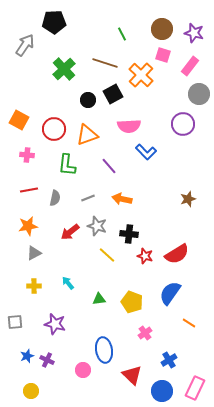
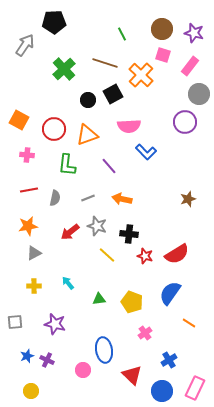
purple circle at (183, 124): moved 2 px right, 2 px up
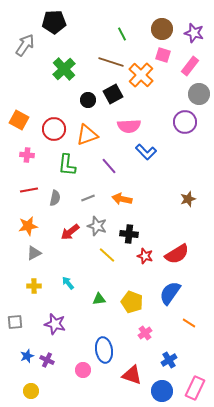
brown line at (105, 63): moved 6 px right, 1 px up
red triangle at (132, 375): rotated 25 degrees counterclockwise
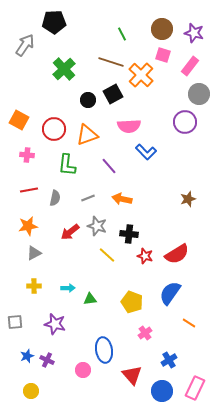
cyan arrow at (68, 283): moved 5 px down; rotated 128 degrees clockwise
green triangle at (99, 299): moved 9 px left
red triangle at (132, 375): rotated 30 degrees clockwise
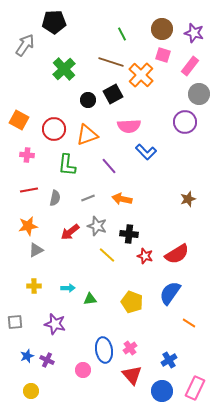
gray triangle at (34, 253): moved 2 px right, 3 px up
pink cross at (145, 333): moved 15 px left, 15 px down
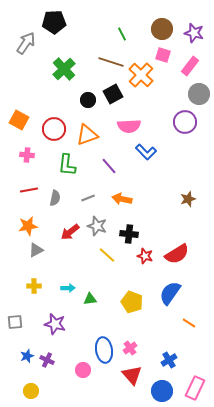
gray arrow at (25, 45): moved 1 px right, 2 px up
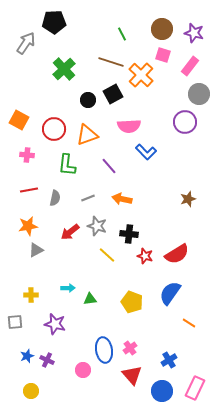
yellow cross at (34, 286): moved 3 px left, 9 px down
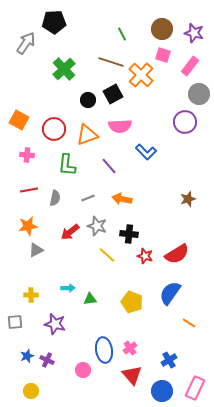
pink semicircle at (129, 126): moved 9 px left
